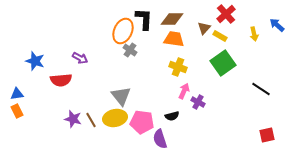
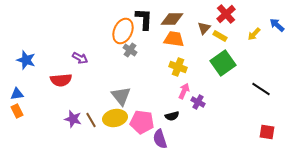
yellow arrow: rotated 56 degrees clockwise
blue star: moved 9 px left, 1 px up
red square: moved 3 px up; rotated 21 degrees clockwise
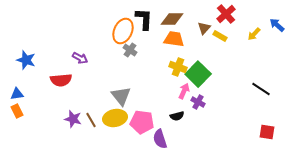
green square: moved 25 px left, 11 px down; rotated 10 degrees counterclockwise
black semicircle: moved 5 px right
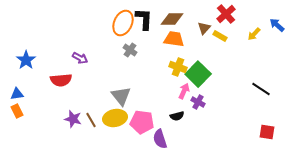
orange ellipse: moved 8 px up
blue star: rotated 18 degrees clockwise
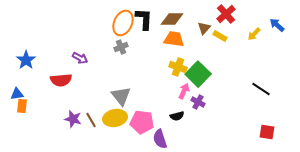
gray cross: moved 9 px left, 3 px up; rotated 32 degrees clockwise
orange rectangle: moved 5 px right, 5 px up; rotated 32 degrees clockwise
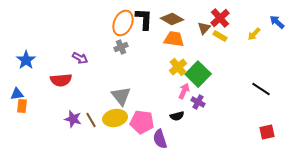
red cross: moved 6 px left, 4 px down
brown diamond: rotated 30 degrees clockwise
blue arrow: moved 3 px up
yellow cross: rotated 30 degrees clockwise
red square: rotated 21 degrees counterclockwise
